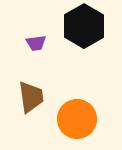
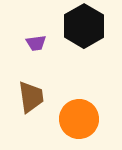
orange circle: moved 2 px right
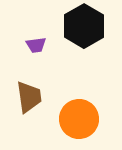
purple trapezoid: moved 2 px down
brown trapezoid: moved 2 px left
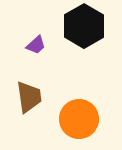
purple trapezoid: rotated 35 degrees counterclockwise
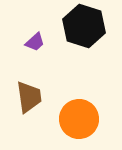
black hexagon: rotated 12 degrees counterclockwise
purple trapezoid: moved 1 px left, 3 px up
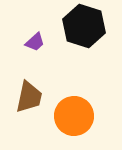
brown trapezoid: rotated 20 degrees clockwise
orange circle: moved 5 px left, 3 px up
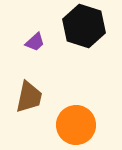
orange circle: moved 2 px right, 9 px down
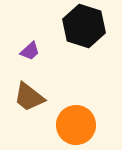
purple trapezoid: moved 5 px left, 9 px down
brown trapezoid: rotated 116 degrees clockwise
